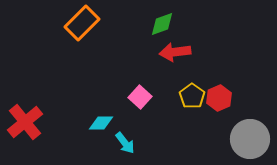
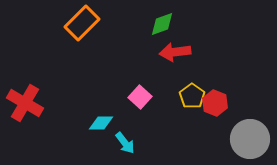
red hexagon: moved 4 px left, 5 px down; rotated 15 degrees counterclockwise
red cross: moved 19 px up; rotated 21 degrees counterclockwise
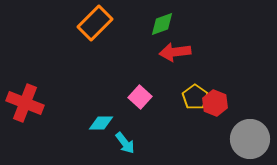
orange rectangle: moved 13 px right
yellow pentagon: moved 3 px right, 1 px down
red cross: rotated 9 degrees counterclockwise
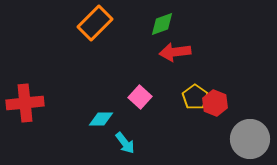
red cross: rotated 27 degrees counterclockwise
cyan diamond: moved 4 px up
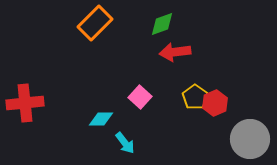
red hexagon: rotated 15 degrees clockwise
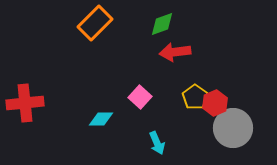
gray circle: moved 17 px left, 11 px up
cyan arrow: moved 32 px right; rotated 15 degrees clockwise
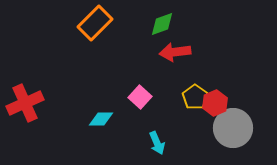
red cross: rotated 18 degrees counterclockwise
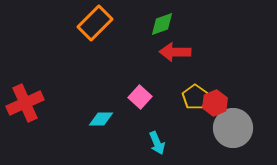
red arrow: rotated 8 degrees clockwise
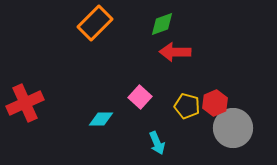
yellow pentagon: moved 8 px left, 9 px down; rotated 20 degrees counterclockwise
